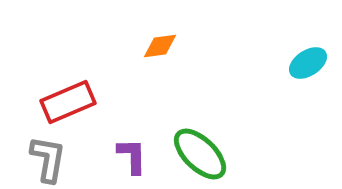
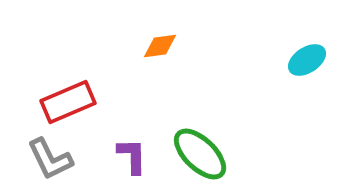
cyan ellipse: moved 1 px left, 3 px up
gray L-shape: moved 2 px right; rotated 144 degrees clockwise
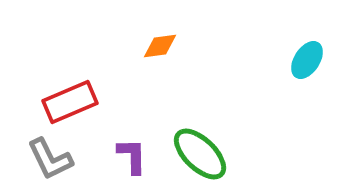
cyan ellipse: rotated 24 degrees counterclockwise
red rectangle: moved 2 px right
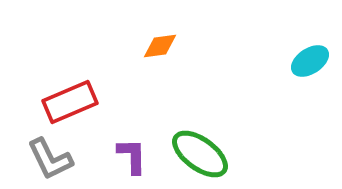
cyan ellipse: moved 3 px right, 1 px down; rotated 24 degrees clockwise
green ellipse: rotated 8 degrees counterclockwise
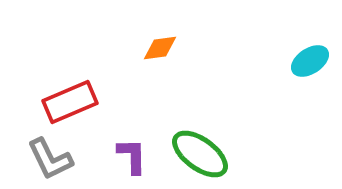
orange diamond: moved 2 px down
